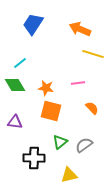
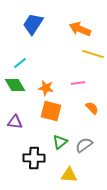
yellow triangle: rotated 18 degrees clockwise
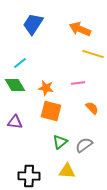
black cross: moved 5 px left, 18 px down
yellow triangle: moved 2 px left, 4 px up
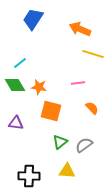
blue trapezoid: moved 5 px up
orange star: moved 7 px left, 1 px up
purple triangle: moved 1 px right, 1 px down
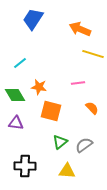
green diamond: moved 10 px down
black cross: moved 4 px left, 10 px up
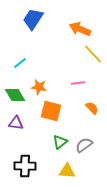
yellow line: rotated 30 degrees clockwise
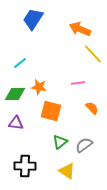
green diamond: moved 1 px up; rotated 60 degrees counterclockwise
yellow triangle: rotated 30 degrees clockwise
